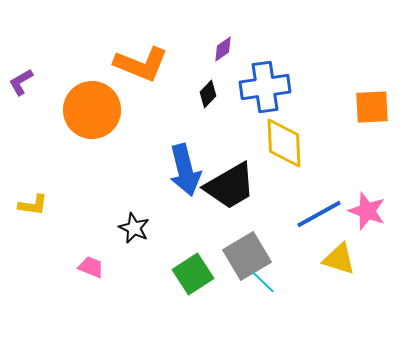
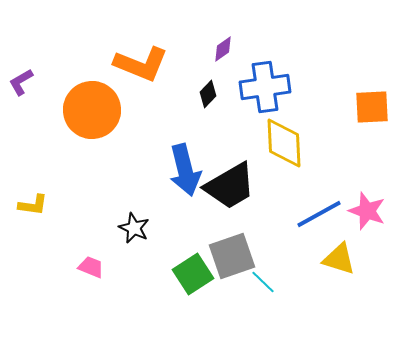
gray square: moved 15 px left; rotated 12 degrees clockwise
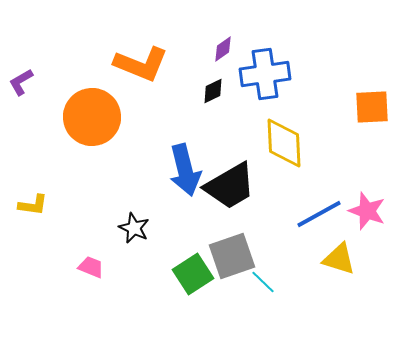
blue cross: moved 13 px up
black diamond: moved 5 px right, 3 px up; rotated 20 degrees clockwise
orange circle: moved 7 px down
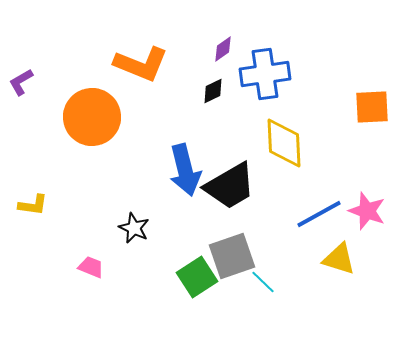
green square: moved 4 px right, 3 px down
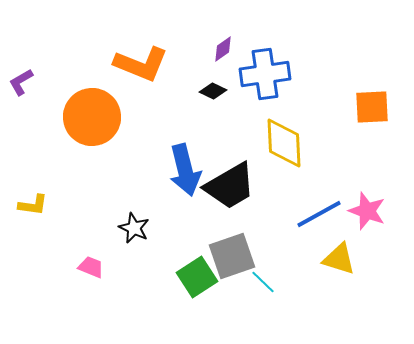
black diamond: rotated 52 degrees clockwise
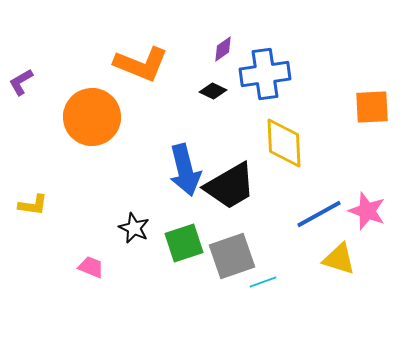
green square: moved 13 px left, 34 px up; rotated 15 degrees clockwise
cyan line: rotated 64 degrees counterclockwise
